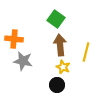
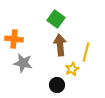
gray star: moved 2 px down
yellow star: moved 9 px right, 2 px down; rotated 24 degrees clockwise
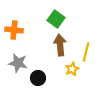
orange cross: moved 9 px up
gray star: moved 5 px left
black circle: moved 19 px left, 7 px up
